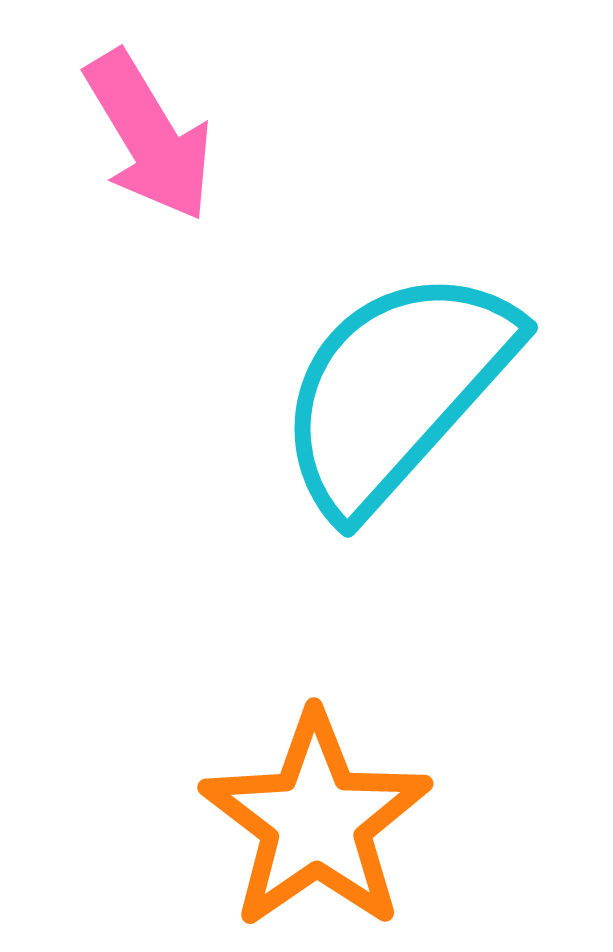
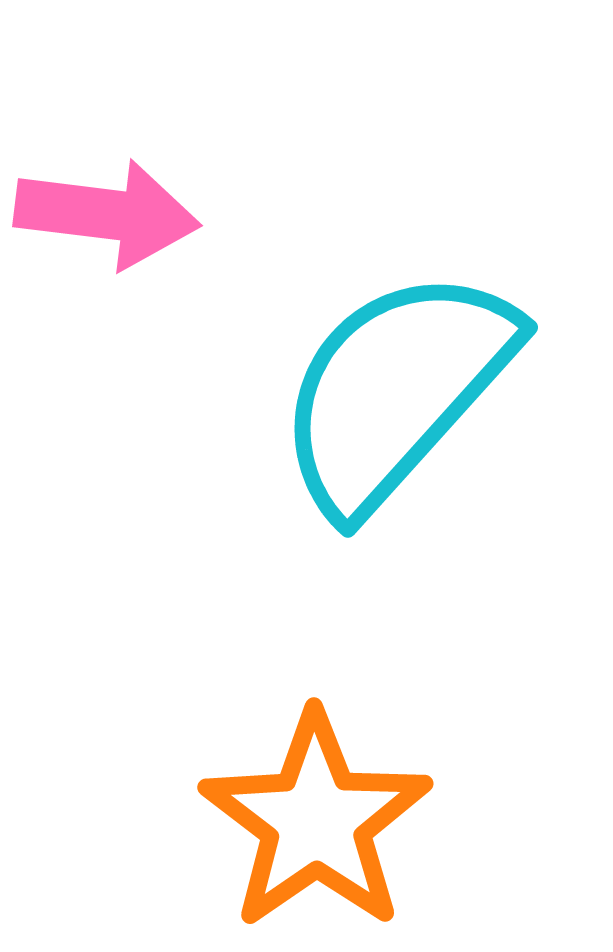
pink arrow: moved 42 px left, 78 px down; rotated 52 degrees counterclockwise
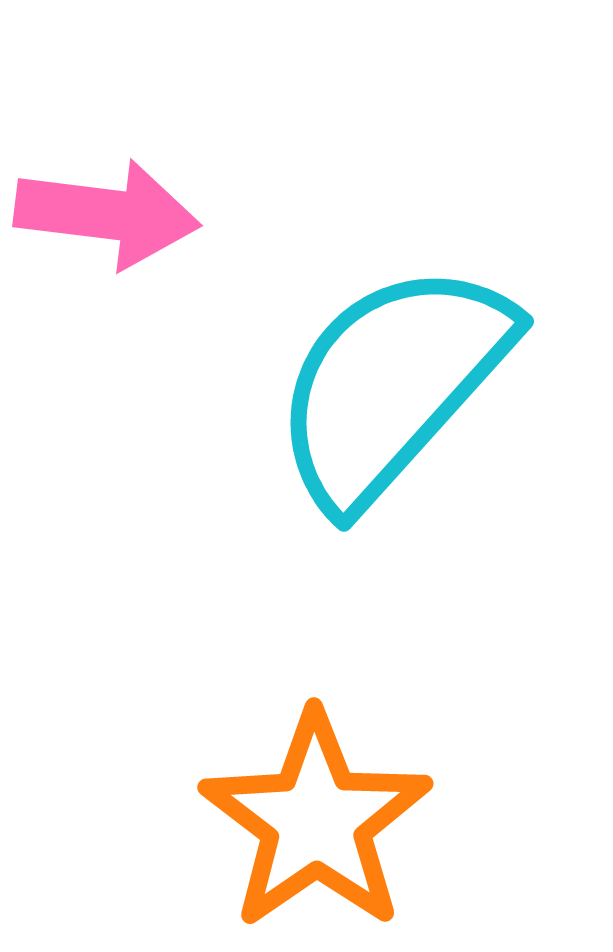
cyan semicircle: moved 4 px left, 6 px up
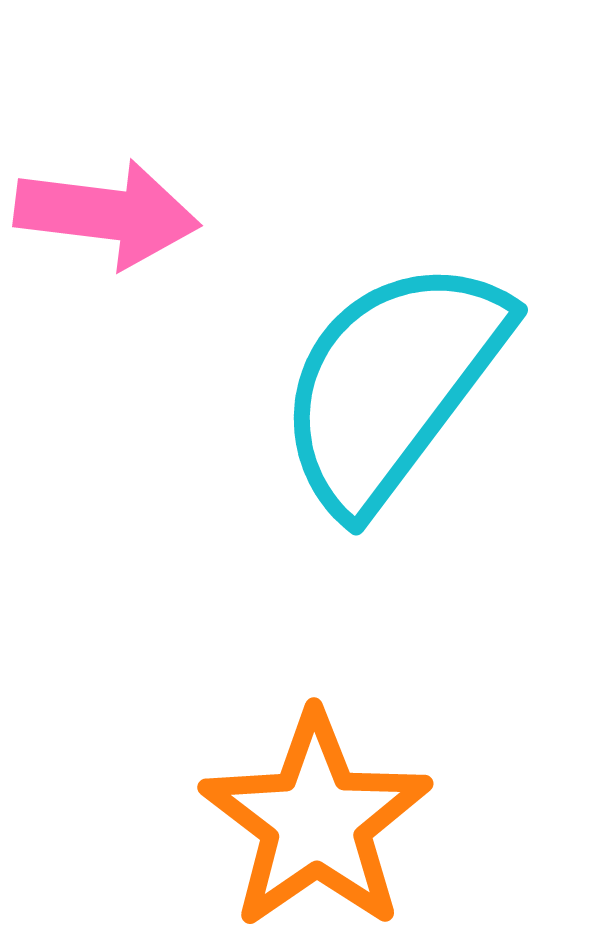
cyan semicircle: rotated 5 degrees counterclockwise
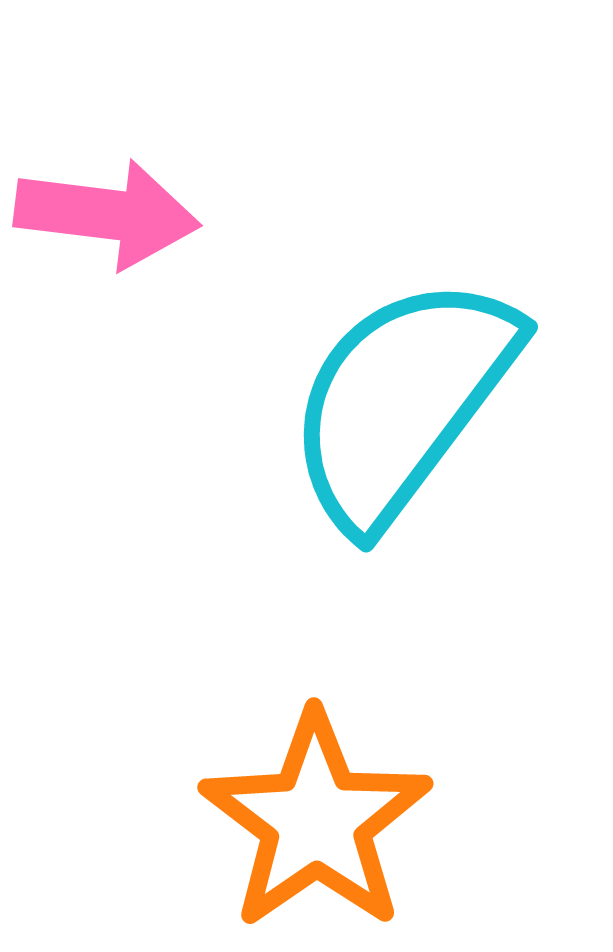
cyan semicircle: moved 10 px right, 17 px down
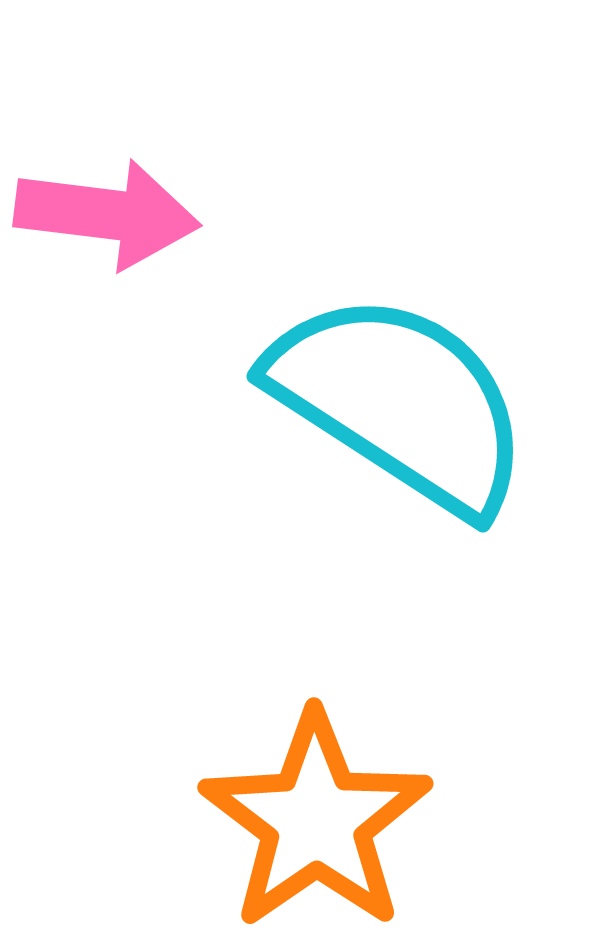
cyan semicircle: moved 2 px left, 1 px down; rotated 86 degrees clockwise
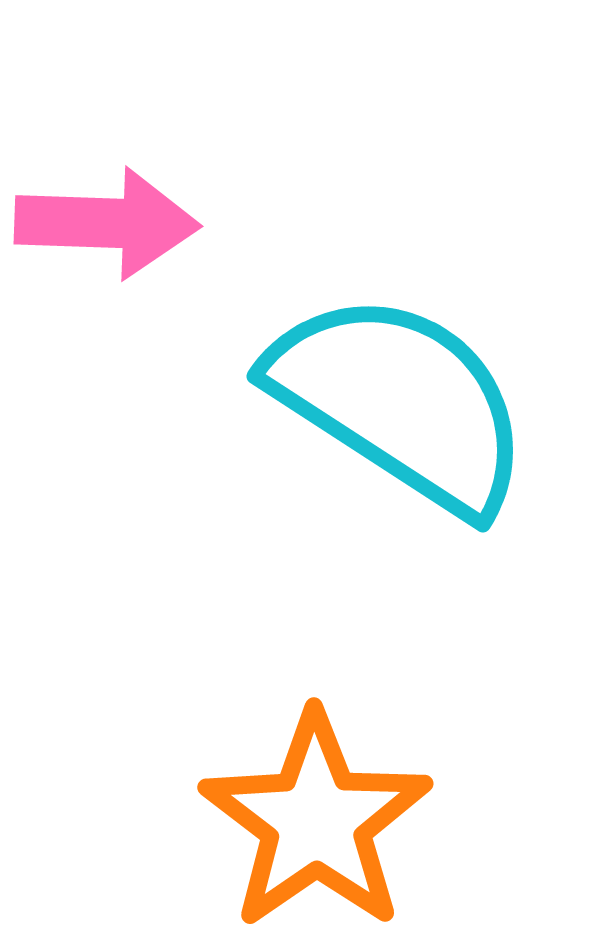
pink arrow: moved 9 px down; rotated 5 degrees counterclockwise
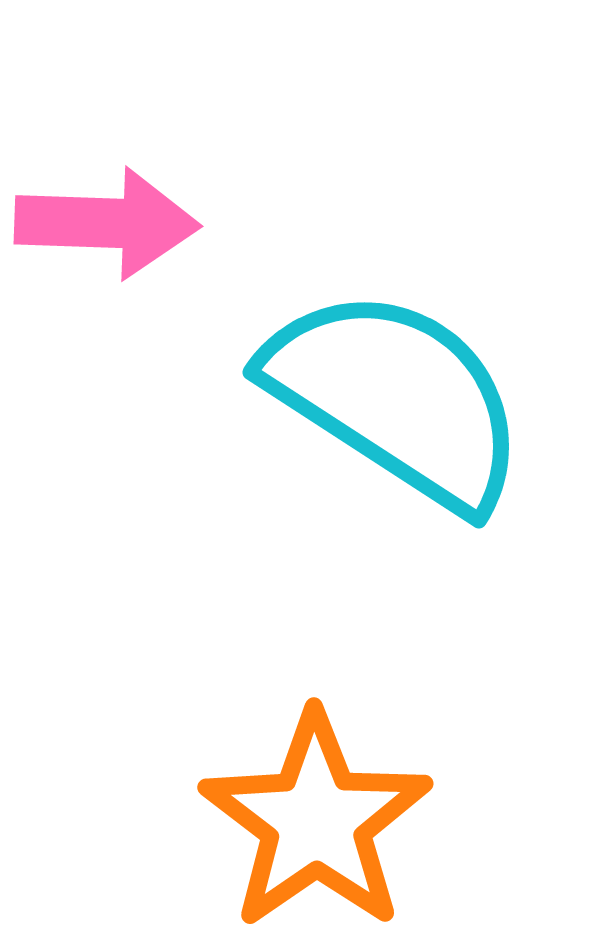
cyan semicircle: moved 4 px left, 4 px up
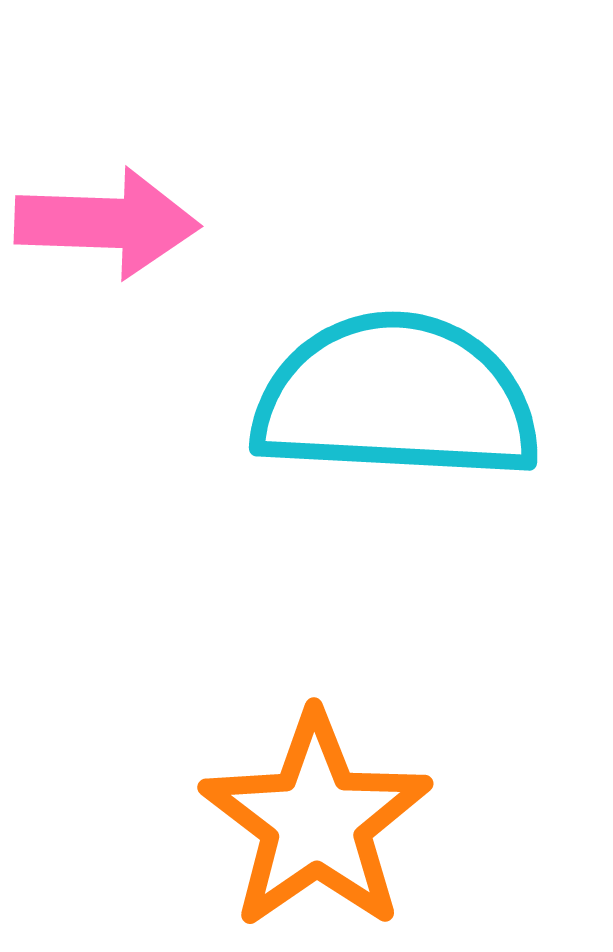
cyan semicircle: rotated 30 degrees counterclockwise
